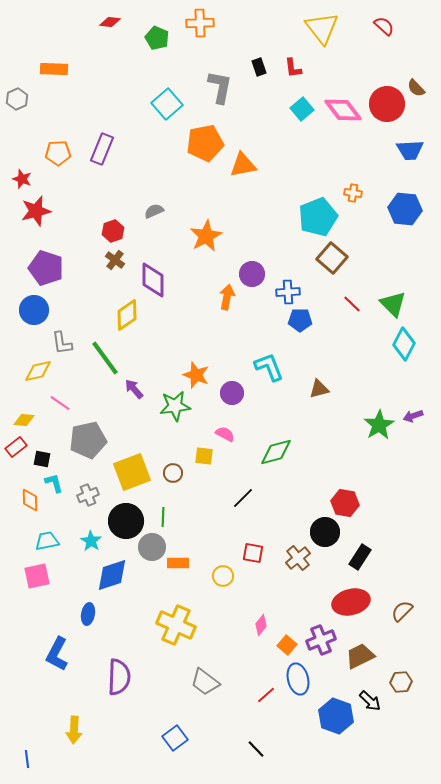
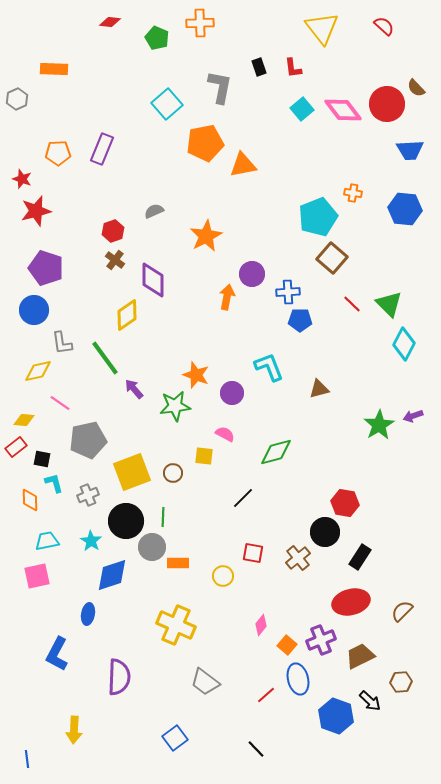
green triangle at (393, 304): moved 4 px left
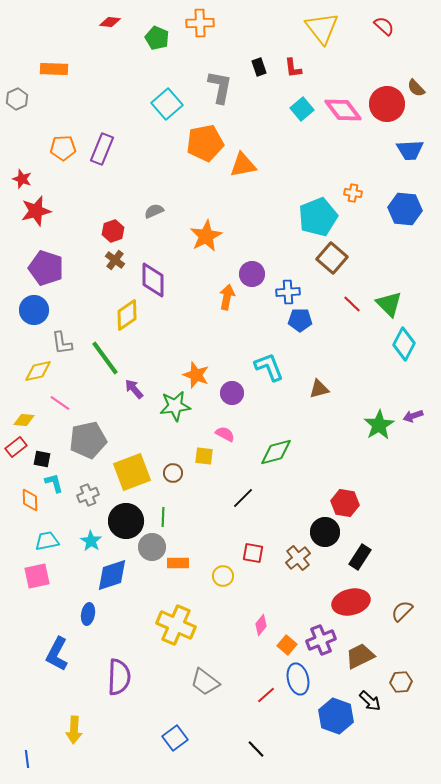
orange pentagon at (58, 153): moved 5 px right, 5 px up
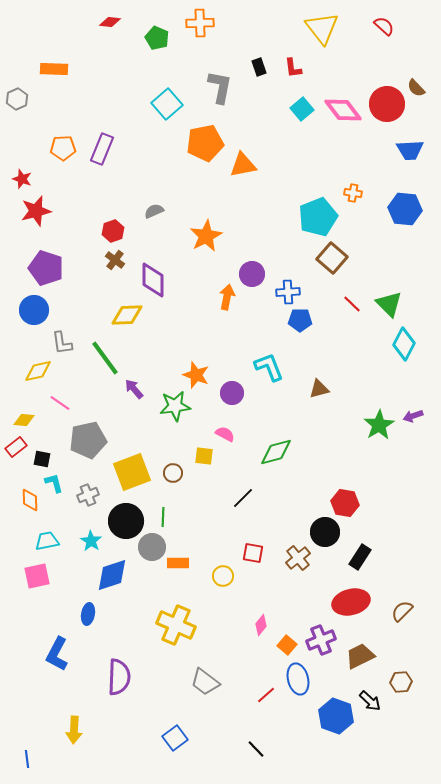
yellow diamond at (127, 315): rotated 32 degrees clockwise
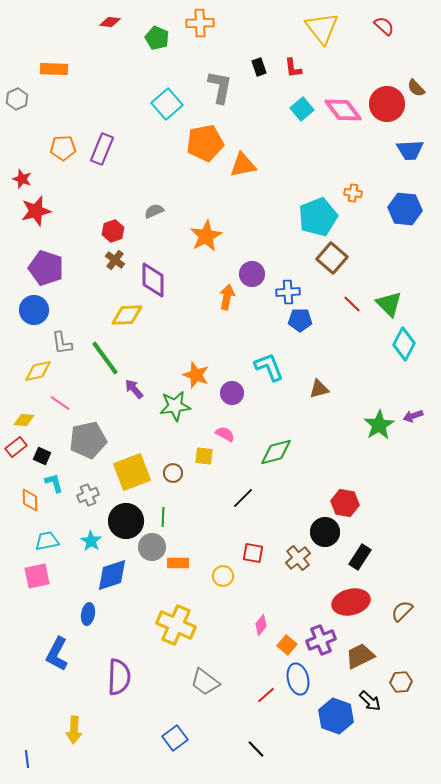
black square at (42, 459): moved 3 px up; rotated 12 degrees clockwise
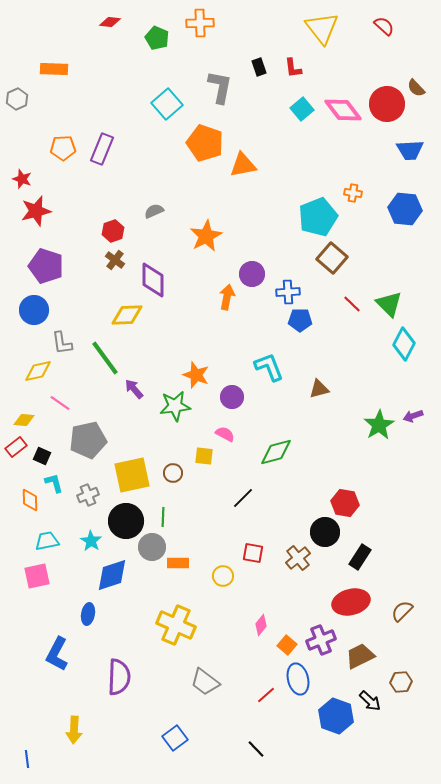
orange pentagon at (205, 143): rotated 30 degrees clockwise
purple pentagon at (46, 268): moved 2 px up
purple circle at (232, 393): moved 4 px down
yellow square at (132, 472): moved 3 px down; rotated 9 degrees clockwise
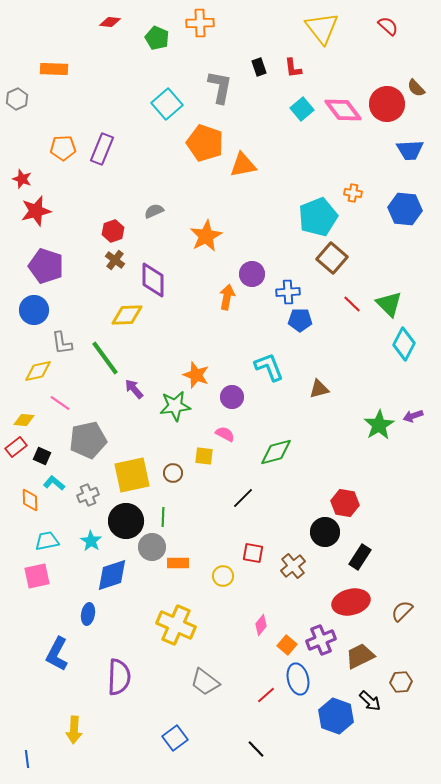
red semicircle at (384, 26): moved 4 px right
cyan L-shape at (54, 483): rotated 35 degrees counterclockwise
brown cross at (298, 558): moved 5 px left, 8 px down
